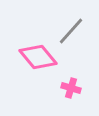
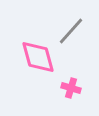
pink diamond: rotated 24 degrees clockwise
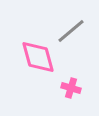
gray line: rotated 8 degrees clockwise
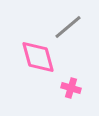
gray line: moved 3 px left, 4 px up
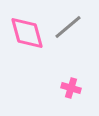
pink diamond: moved 11 px left, 24 px up
